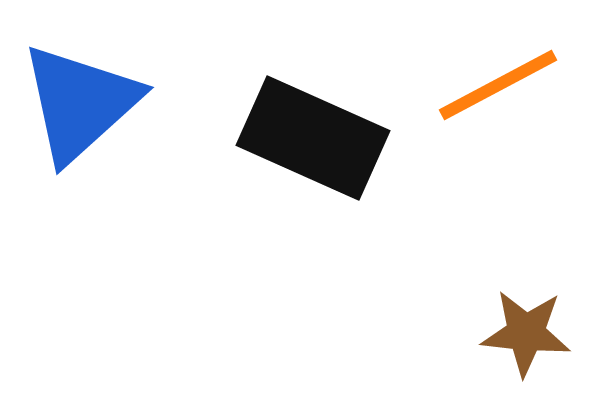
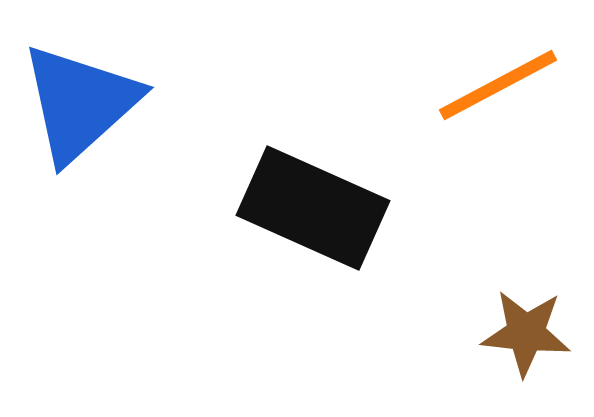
black rectangle: moved 70 px down
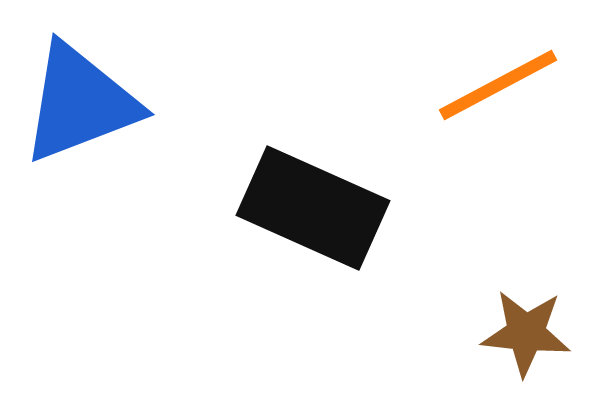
blue triangle: rotated 21 degrees clockwise
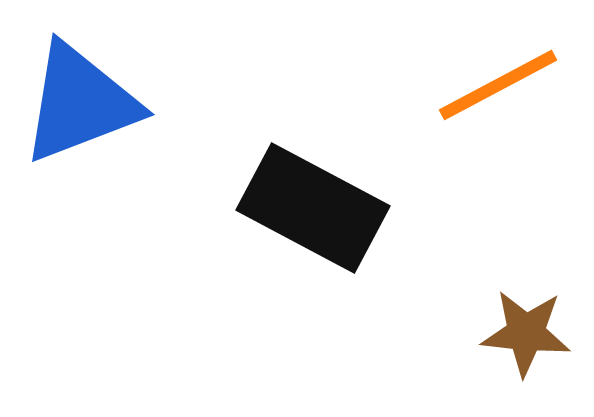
black rectangle: rotated 4 degrees clockwise
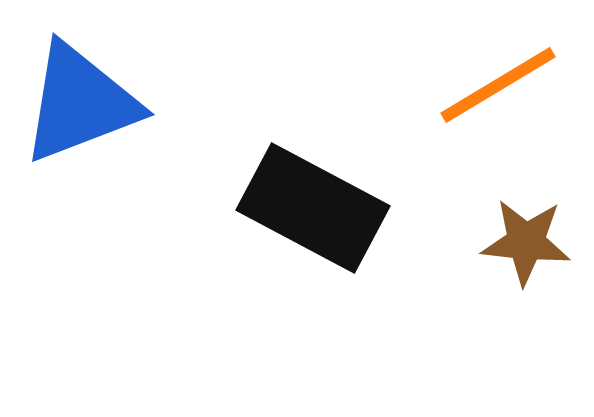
orange line: rotated 3 degrees counterclockwise
brown star: moved 91 px up
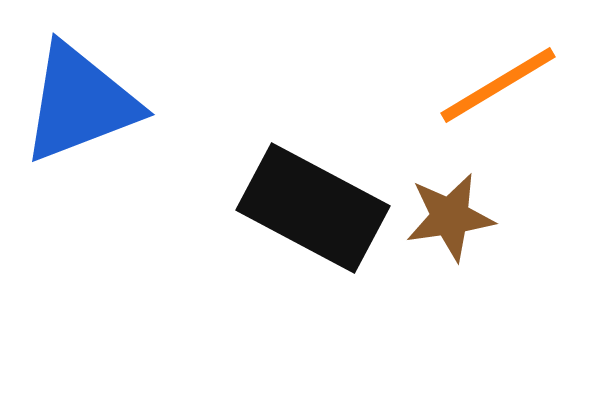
brown star: moved 76 px left, 25 px up; rotated 14 degrees counterclockwise
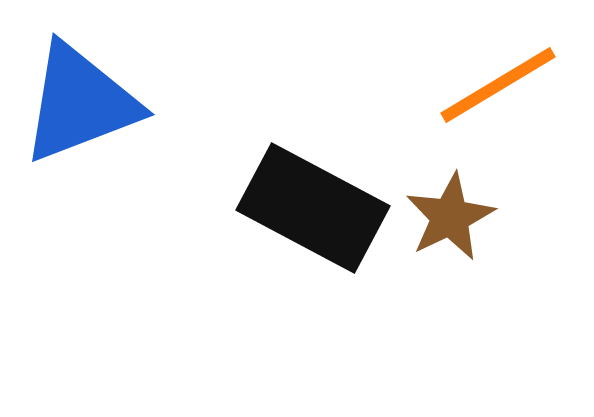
brown star: rotated 18 degrees counterclockwise
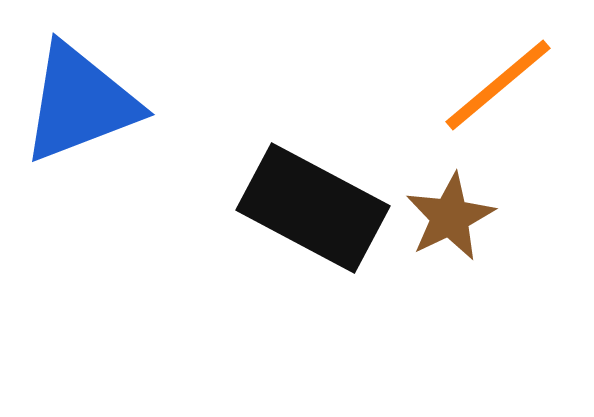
orange line: rotated 9 degrees counterclockwise
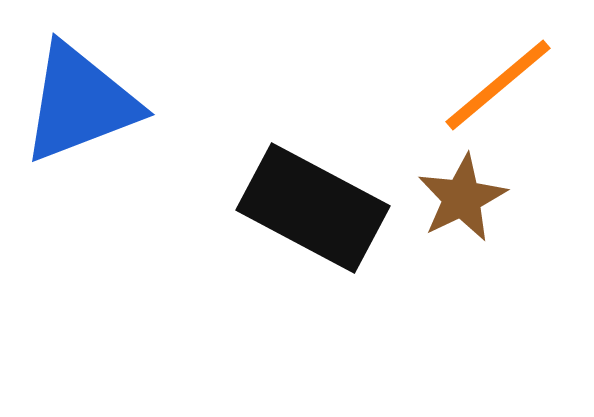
brown star: moved 12 px right, 19 px up
